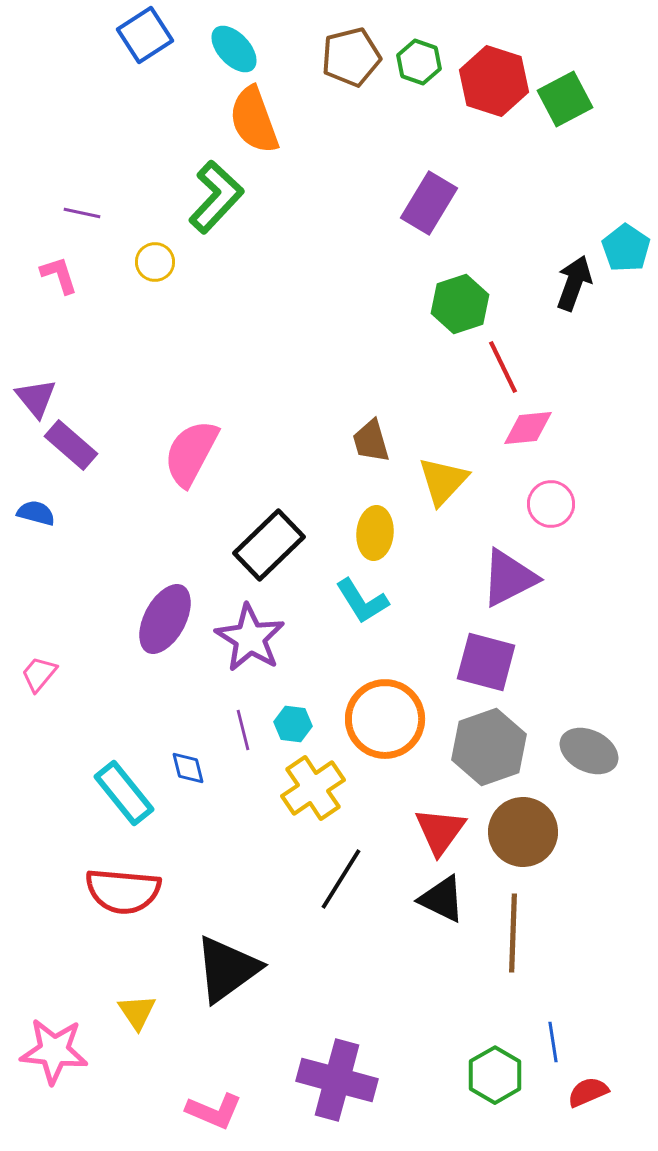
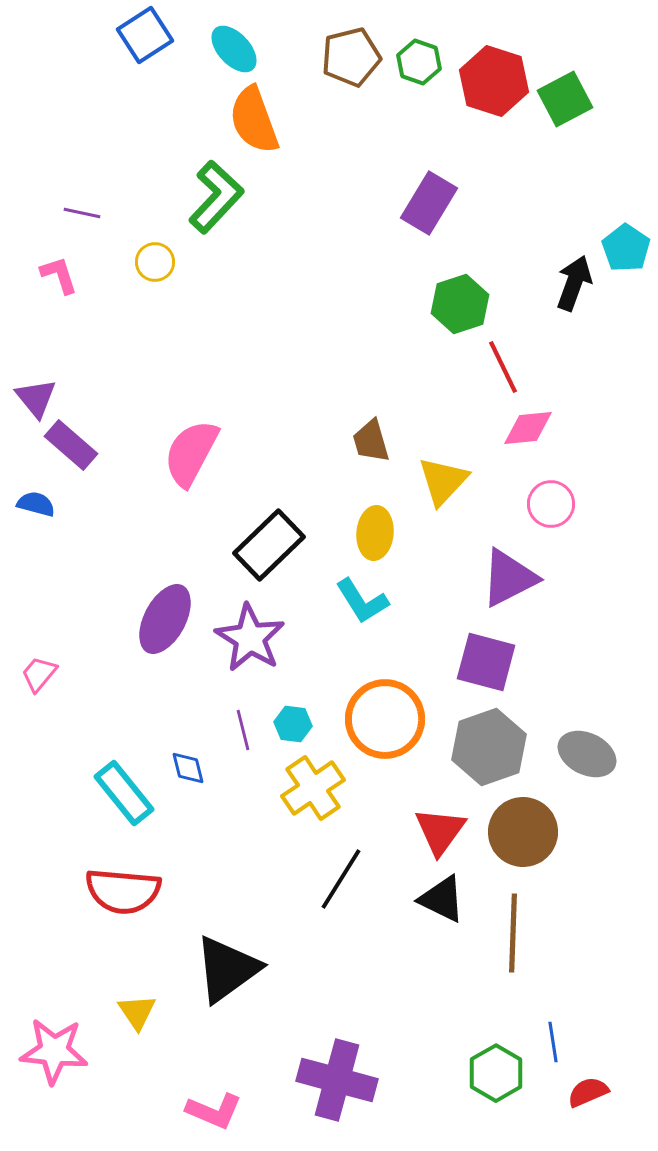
blue semicircle at (36, 513): moved 9 px up
gray ellipse at (589, 751): moved 2 px left, 3 px down
green hexagon at (495, 1075): moved 1 px right, 2 px up
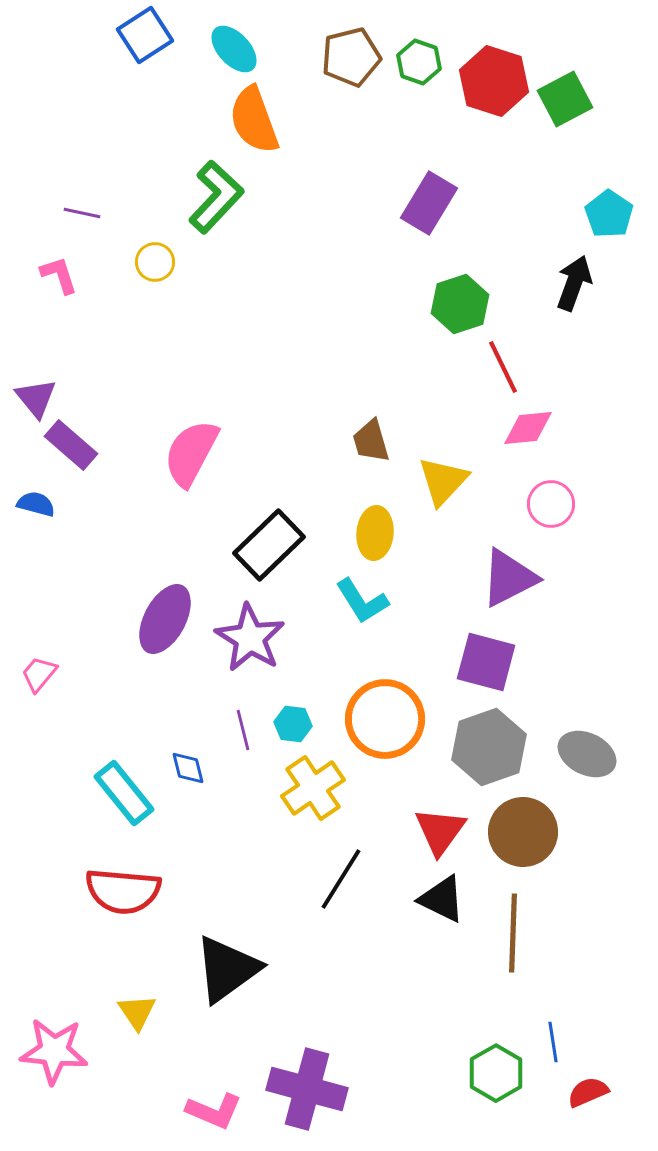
cyan pentagon at (626, 248): moved 17 px left, 34 px up
purple cross at (337, 1080): moved 30 px left, 9 px down
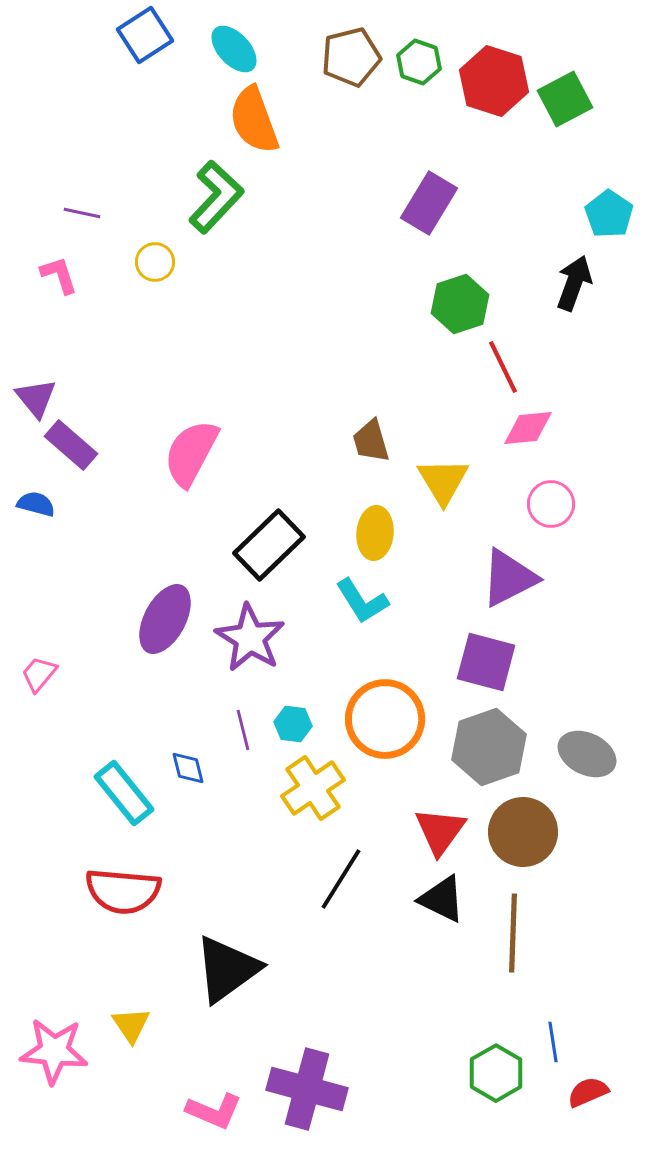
yellow triangle at (443, 481): rotated 14 degrees counterclockwise
yellow triangle at (137, 1012): moved 6 px left, 13 px down
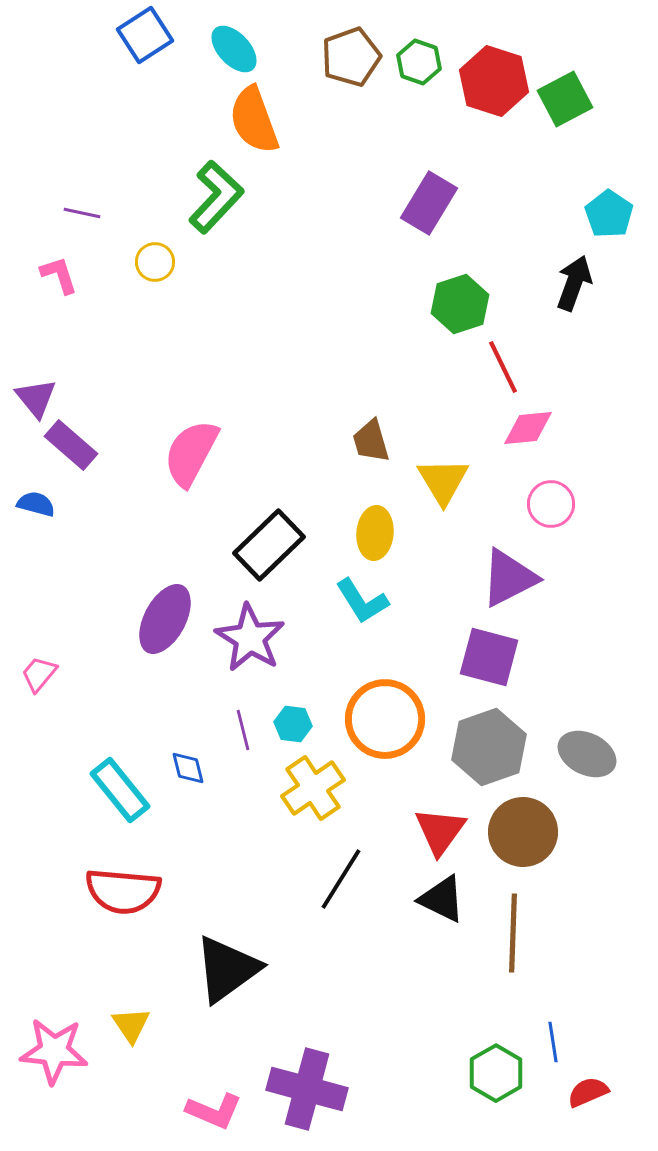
brown pentagon at (351, 57): rotated 6 degrees counterclockwise
purple square at (486, 662): moved 3 px right, 5 px up
cyan rectangle at (124, 793): moved 4 px left, 3 px up
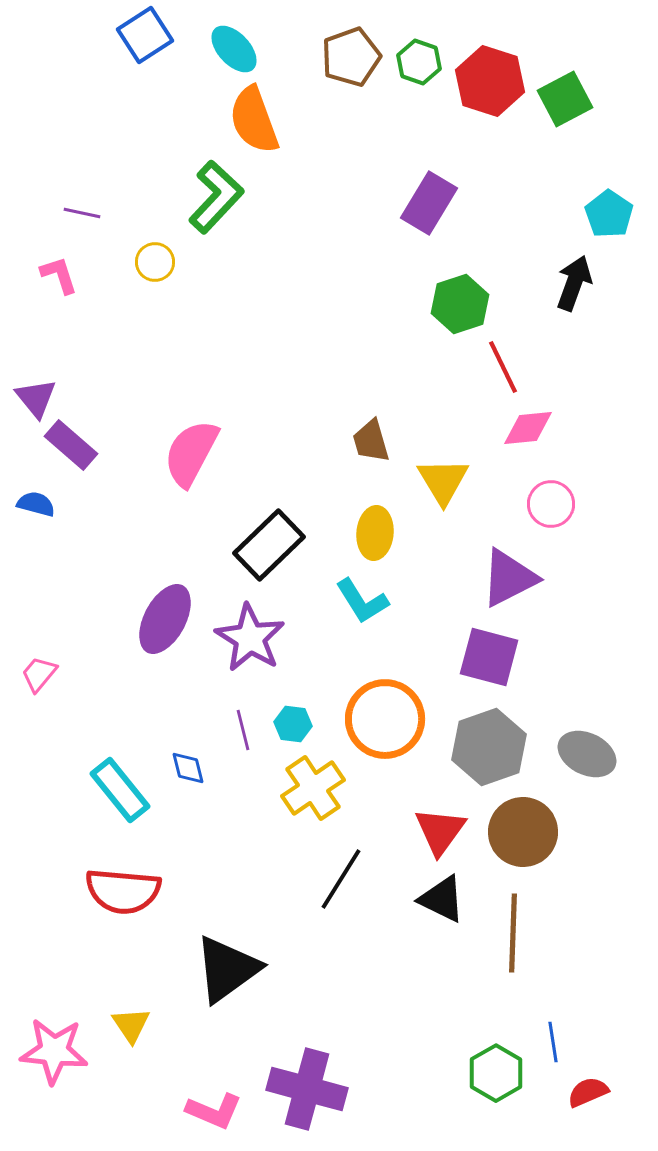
red hexagon at (494, 81): moved 4 px left
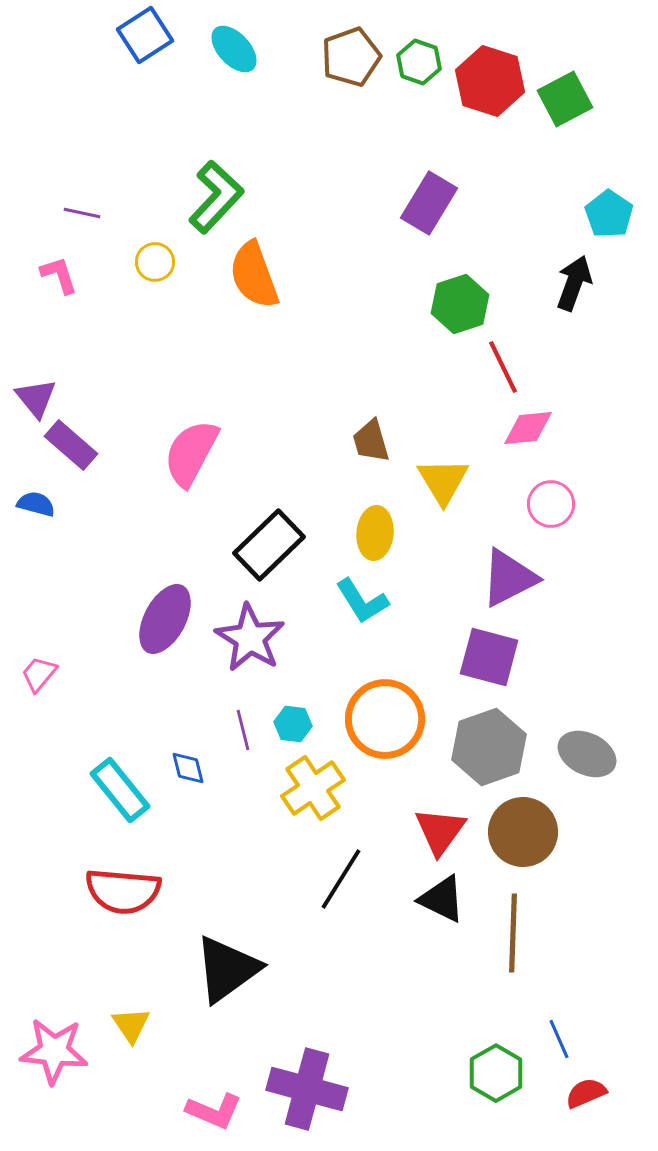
orange semicircle at (254, 120): moved 155 px down
blue line at (553, 1042): moved 6 px right, 3 px up; rotated 15 degrees counterclockwise
red semicircle at (588, 1092): moved 2 px left, 1 px down
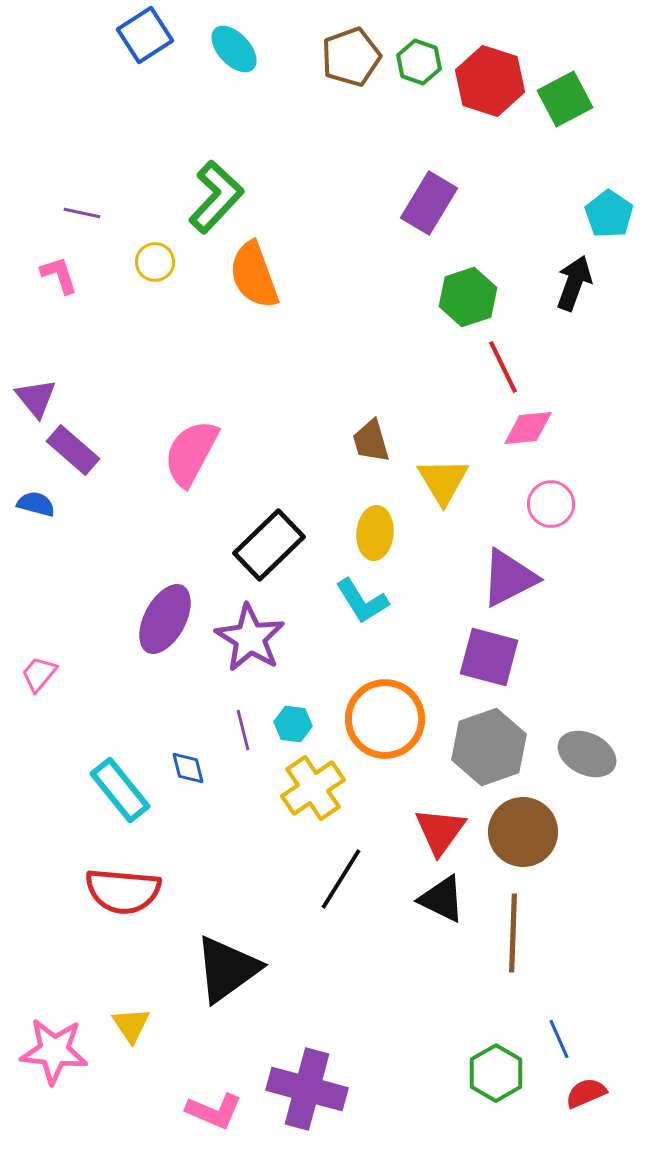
green hexagon at (460, 304): moved 8 px right, 7 px up
purple rectangle at (71, 445): moved 2 px right, 5 px down
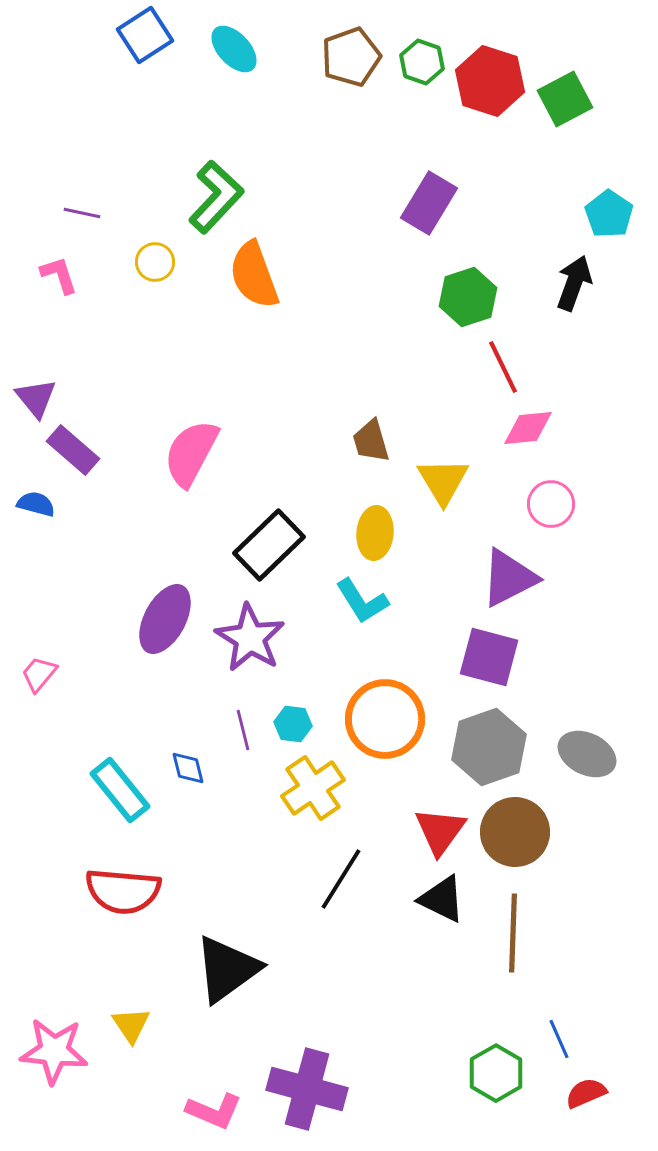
green hexagon at (419, 62): moved 3 px right
brown circle at (523, 832): moved 8 px left
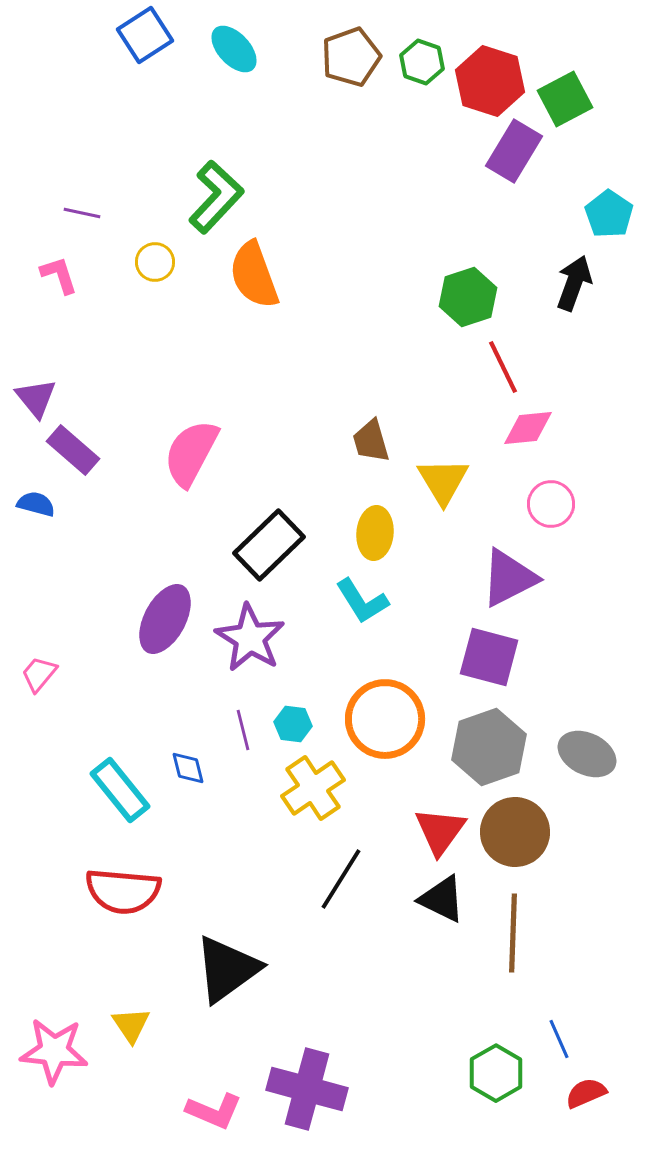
purple rectangle at (429, 203): moved 85 px right, 52 px up
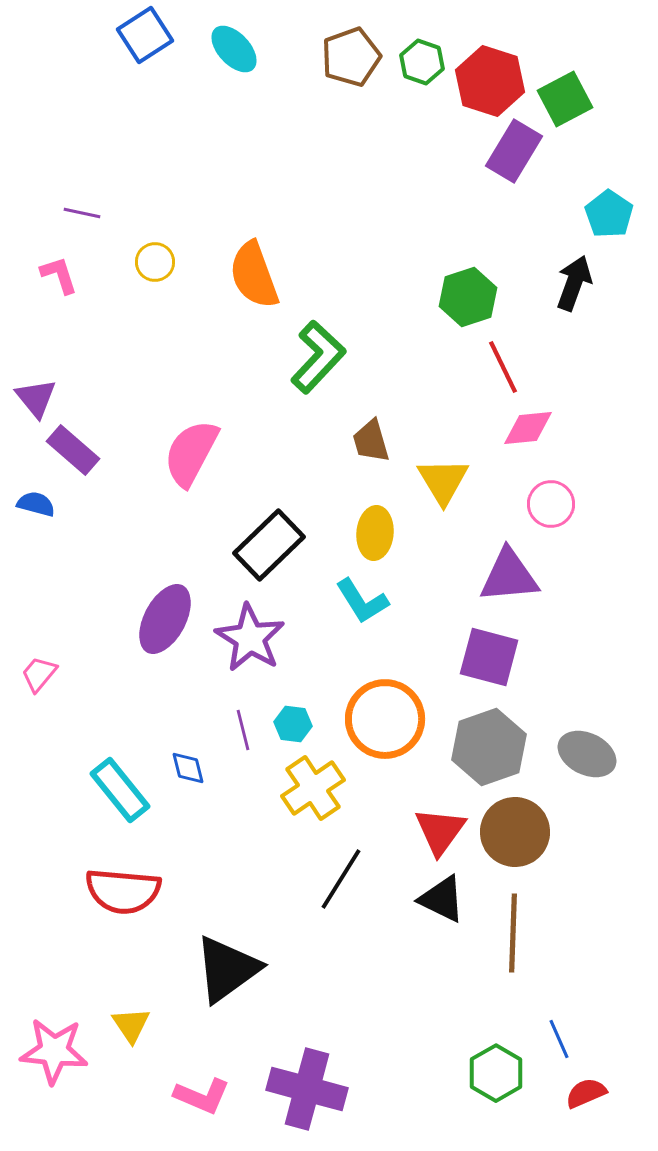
green L-shape at (216, 197): moved 102 px right, 160 px down
purple triangle at (509, 578): moved 2 px up; rotated 22 degrees clockwise
pink L-shape at (214, 1111): moved 12 px left, 15 px up
